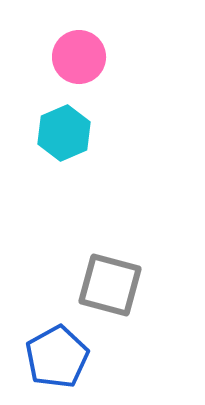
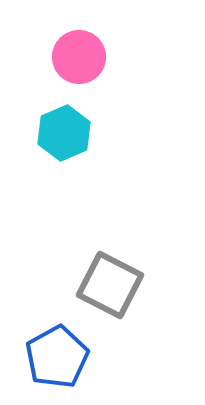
gray square: rotated 12 degrees clockwise
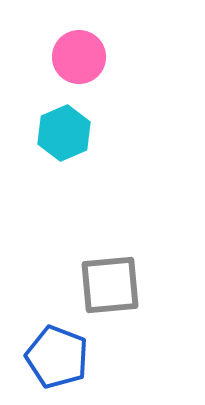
gray square: rotated 32 degrees counterclockwise
blue pentagon: rotated 22 degrees counterclockwise
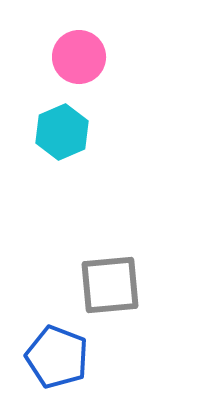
cyan hexagon: moved 2 px left, 1 px up
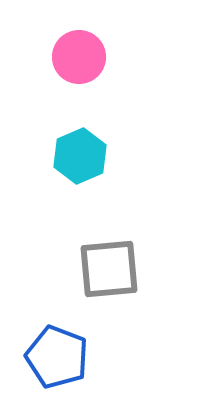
cyan hexagon: moved 18 px right, 24 px down
gray square: moved 1 px left, 16 px up
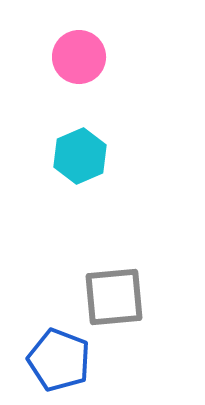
gray square: moved 5 px right, 28 px down
blue pentagon: moved 2 px right, 3 px down
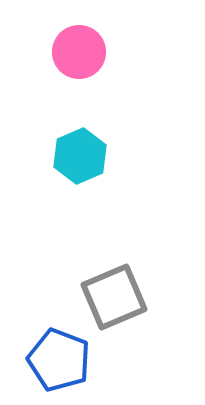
pink circle: moved 5 px up
gray square: rotated 18 degrees counterclockwise
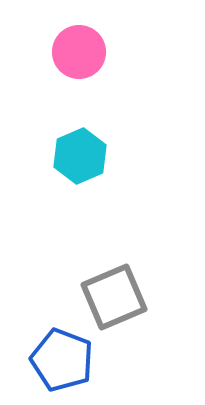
blue pentagon: moved 3 px right
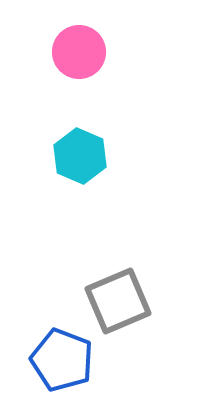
cyan hexagon: rotated 14 degrees counterclockwise
gray square: moved 4 px right, 4 px down
